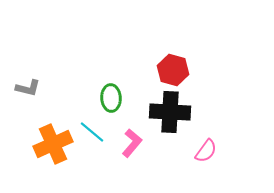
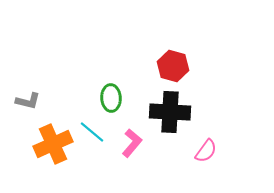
red hexagon: moved 4 px up
gray L-shape: moved 13 px down
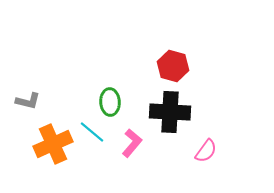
green ellipse: moved 1 px left, 4 px down
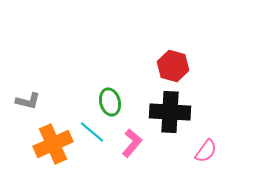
green ellipse: rotated 12 degrees counterclockwise
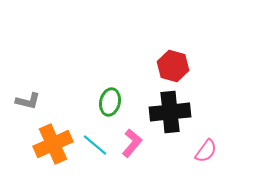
green ellipse: rotated 28 degrees clockwise
black cross: rotated 9 degrees counterclockwise
cyan line: moved 3 px right, 13 px down
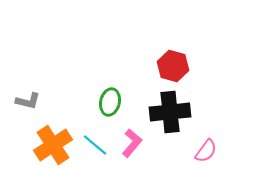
orange cross: moved 1 px down; rotated 9 degrees counterclockwise
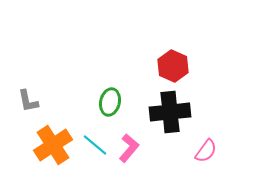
red hexagon: rotated 8 degrees clockwise
gray L-shape: rotated 65 degrees clockwise
pink L-shape: moved 3 px left, 5 px down
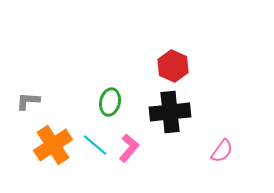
gray L-shape: rotated 105 degrees clockwise
pink semicircle: moved 16 px right
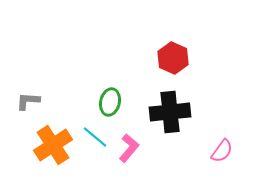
red hexagon: moved 8 px up
cyan line: moved 8 px up
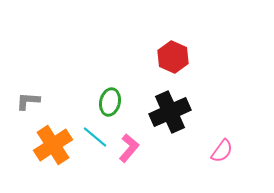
red hexagon: moved 1 px up
black cross: rotated 18 degrees counterclockwise
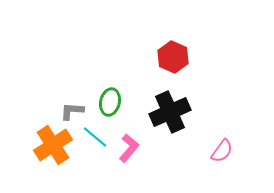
gray L-shape: moved 44 px right, 10 px down
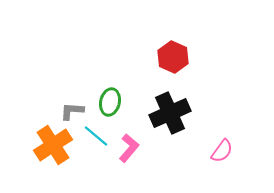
black cross: moved 1 px down
cyan line: moved 1 px right, 1 px up
